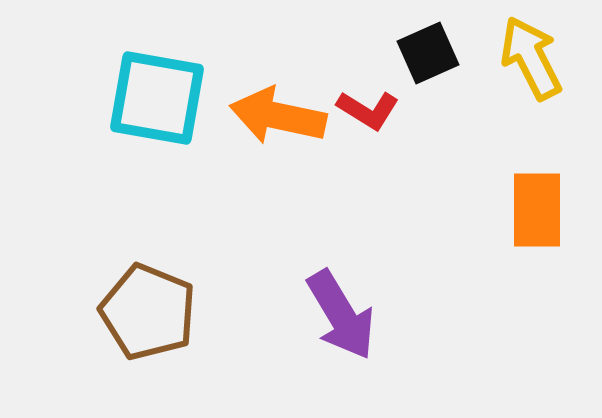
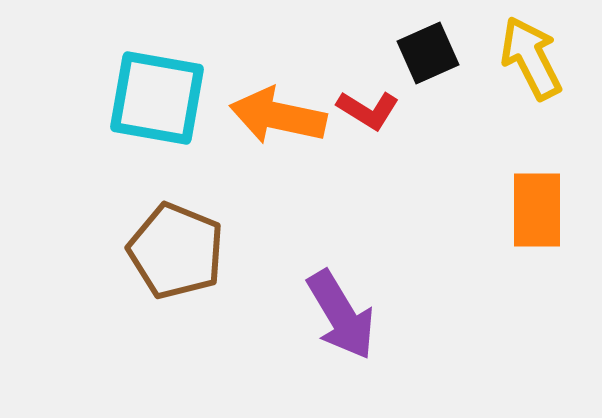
brown pentagon: moved 28 px right, 61 px up
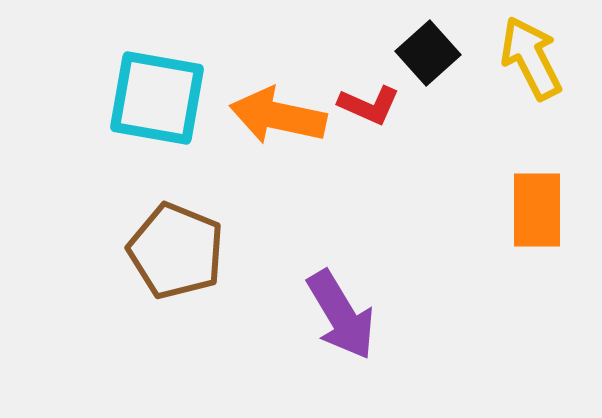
black square: rotated 18 degrees counterclockwise
red L-shape: moved 1 px right, 5 px up; rotated 8 degrees counterclockwise
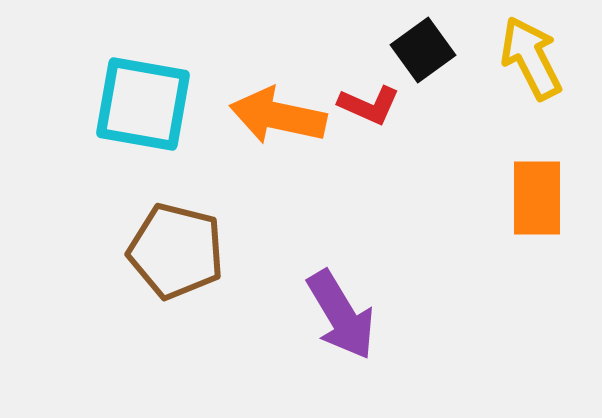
black square: moved 5 px left, 3 px up; rotated 6 degrees clockwise
cyan square: moved 14 px left, 6 px down
orange rectangle: moved 12 px up
brown pentagon: rotated 8 degrees counterclockwise
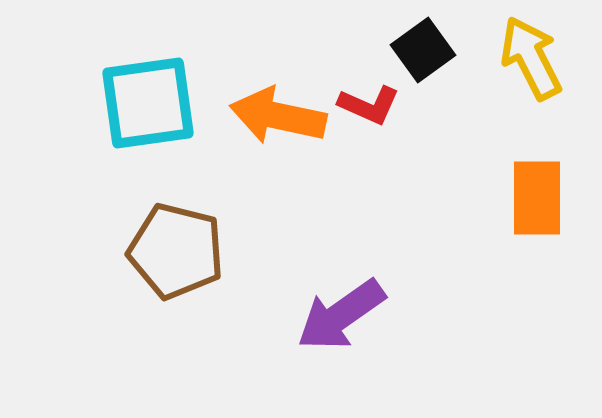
cyan square: moved 5 px right, 1 px up; rotated 18 degrees counterclockwise
purple arrow: rotated 86 degrees clockwise
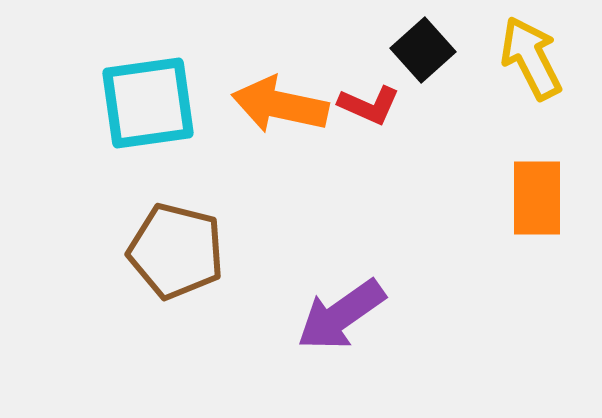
black square: rotated 6 degrees counterclockwise
orange arrow: moved 2 px right, 11 px up
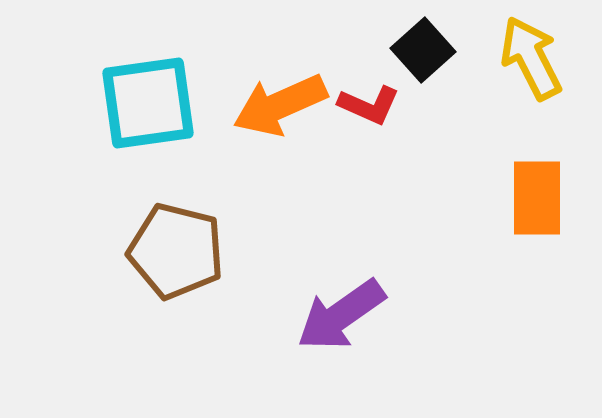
orange arrow: rotated 36 degrees counterclockwise
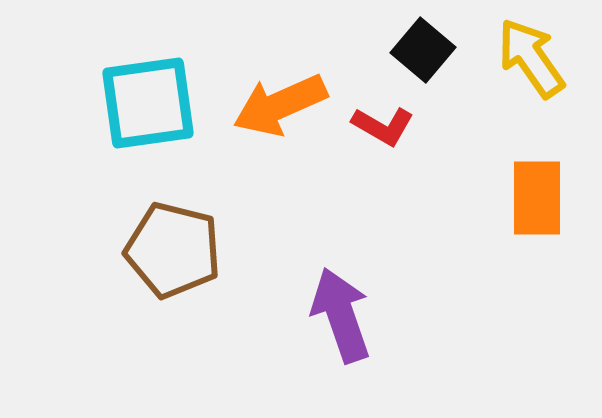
black square: rotated 8 degrees counterclockwise
yellow arrow: rotated 8 degrees counterclockwise
red L-shape: moved 14 px right, 21 px down; rotated 6 degrees clockwise
brown pentagon: moved 3 px left, 1 px up
purple arrow: rotated 106 degrees clockwise
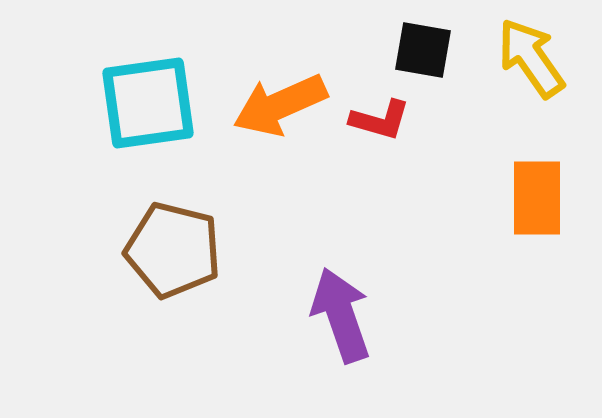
black square: rotated 30 degrees counterclockwise
red L-shape: moved 3 px left, 6 px up; rotated 14 degrees counterclockwise
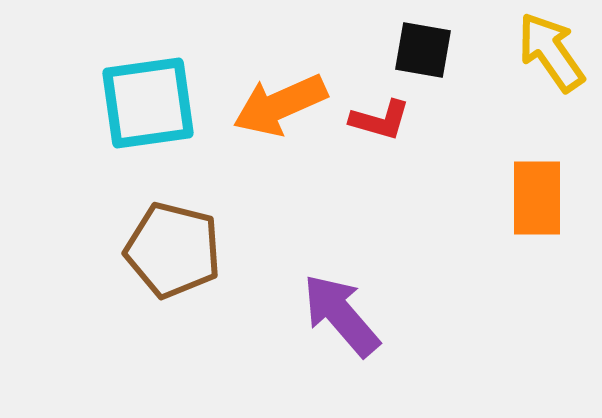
yellow arrow: moved 20 px right, 6 px up
purple arrow: rotated 22 degrees counterclockwise
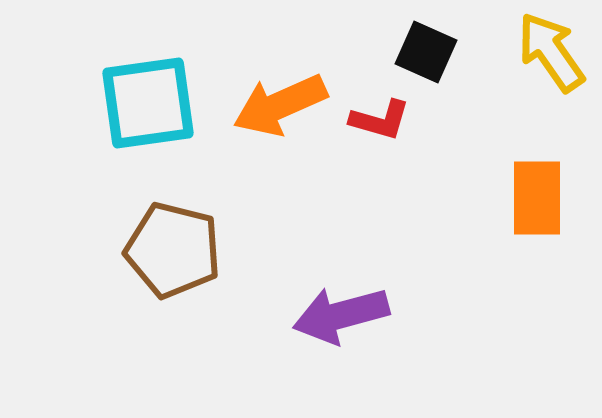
black square: moved 3 px right, 2 px down; rotated 14 degrees clockwise
purple arrow: rotated 64 degrees counterclockwise
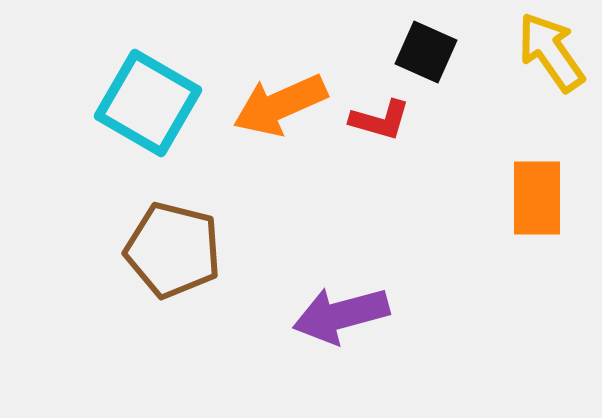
cyan square: rotated 38 degrees clockwise
